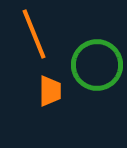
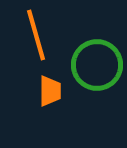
orange line: moved 2 px right, 1 px down; rotated 6 degrees clockwise
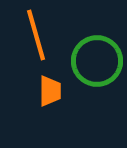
green circle: moved 4 px up
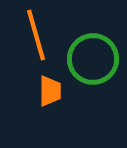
green circle: moved 4 px left, 2 px up
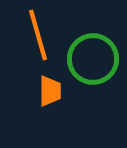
orange line: moved 2 px right
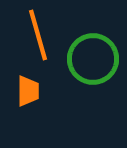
orange trapezoid: moved 22 px left
